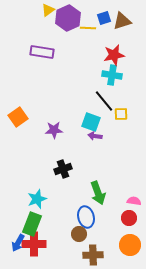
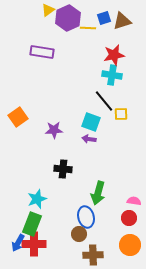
purple arrow: moved 6 px left, 3 px down
black cross: rotated 24 degrees clockwise
green arrow: rotated 35 degrees clockwise
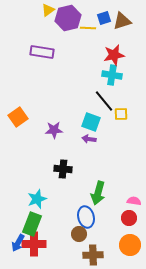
purple hexagon: rotated 10 degrees clockwise
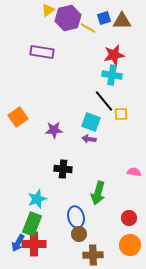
brown triangle: rotated 18 degrees clockwise
yellow line: rotated 28 degrees clockwise
pink semicircle: moved 29 px up
blue ellipse: moved 10 px left
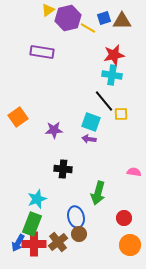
red circle: moved 5 px left
brown cross: moved 35 px left, 13 px up; rotated 36 degrees counterclockwise
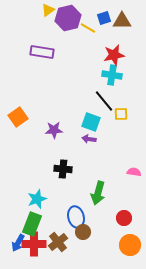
brown circle: moved 4 px right, 2 px up
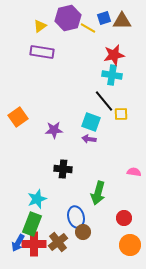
yellow triangle: moved 8 px left, 16 px down
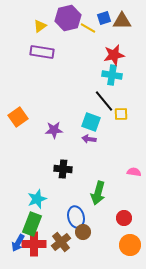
brown cross: moved 3 px right
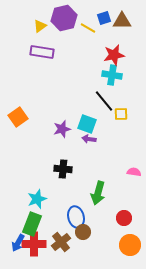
purple hexagon: moved 4 px left
cyan square: moved 4 px left, 2 px down
purple star: moved 8 px right, 1 px up; rotated 12 degrees counterclockwise
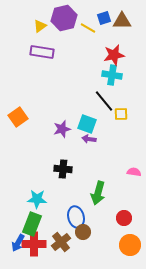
cyan star: rotated 24 degrees clockwise
